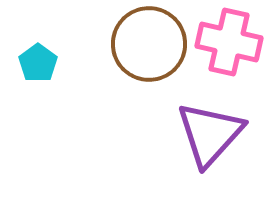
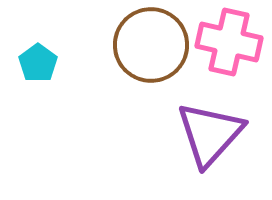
brown circle: moved 2 px right, 1 px down
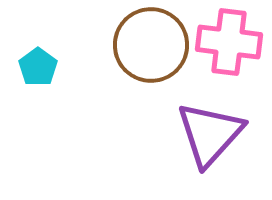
pink cross: rotated 6 degrees counterclockwise
cyan pentagon: moved 4 px down
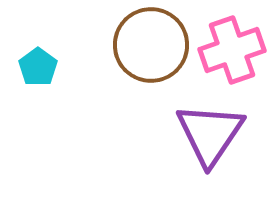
pink cross: moved 3 px right, 8 px down; rotated 26 degrees counterclockwise
purple triangle: rotated 8 degrees counterclockwise
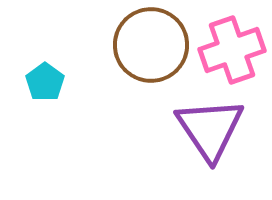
cyan pentagon: moved 7 px right, 15 px down
purple triangle: moved 5 px up; rotated 8 degrees counterclockwise
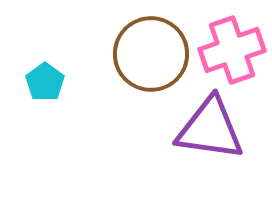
brown circle: moved 9 px down
purple triangle: rotated 48 degrees counterclockwise
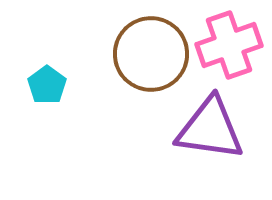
pink cross: moved 3 px left, 5 px up
cyan pentagon: moved 2 px right, 3 px down
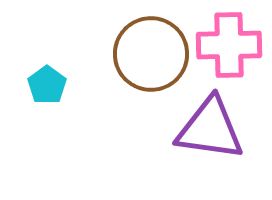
pink cross: rotated 18 degrees clockwise
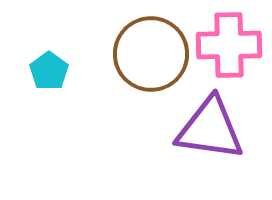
cyan pentagon: moved 2 px right, 14 px up
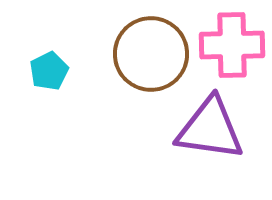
pink cross: moved 3 px right
cyan pentagon: rotated 9 degrees clockwise
